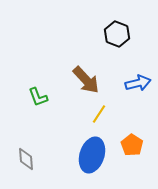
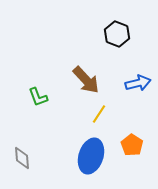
blue ellipse: moved 1 px left, 1 px down
gray diamond: moved 4 px left, 1 px up
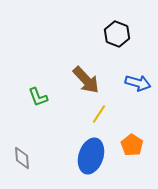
blue arrow: rotated 30 degrees clockwise
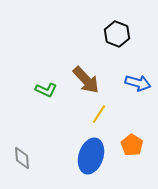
green L-shape: moved 8 px right, 7 px up; rotated 45 degrees counterclockwise
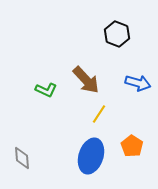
orange pentagon: moved 1 px down
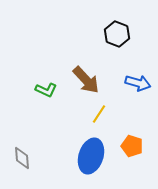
orange pentagon: rotated 15 degrees counterclockwise
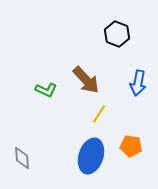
blue arrow: rotated 85 degrees clockwise
orange pentagon: moved 1 px left; rotated 10 degrees counterclockwise
